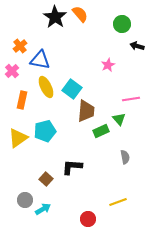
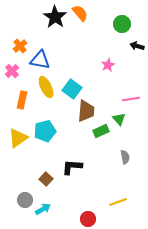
orange semicircle: moved 1 px up
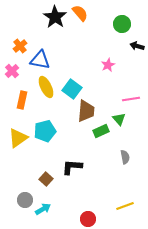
yellow line: moved 7 px right, 4 px down
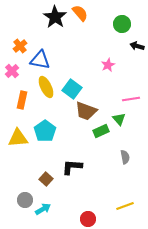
brown trapezoid: rotated 105 degrees clockwise
cyan pentagon: rotated 20 degrees counterclockwise
yellow triangle: rotated 30 degrees clockwise
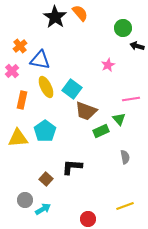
green circle: moved 1 px right, 4 px down
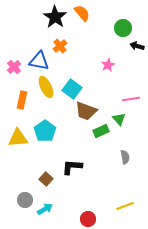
orange semicircle: moved 2 px right
orange cross: moved 40 px right
blue triangle: moved 1 px left, 1 px down
pink cross: moved 2 px right, 4 px up
cyan arrow: moved 2 px right
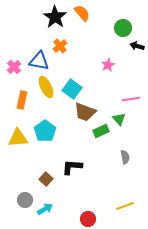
brown trapezoid: moved 1 px left, 1 px down
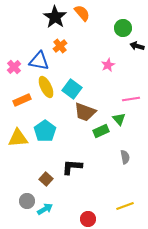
orange rectangle: rotated 54 degrees clockwise
gray circle: moved 2 px right, 1 px down
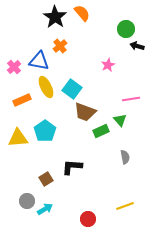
green circle: moved 3 px right, 1 px down
green triangle: moved 1 px right, 1 px down
brown square: rotated 16 degrees clockwise
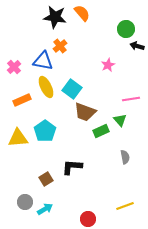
black star: rotated 25 degrees counterclockwise
blue triangle: moved 4 px right
gray circle: moved 2 px left, 1 px down
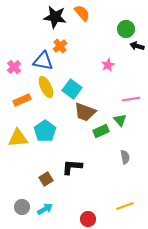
gray circle: moved 3 px left, 5 px down
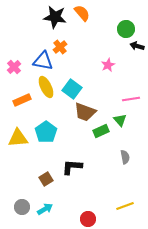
orange cross: moved 1 px down
cyan pentagon: moved 1 px right, 1 px down
